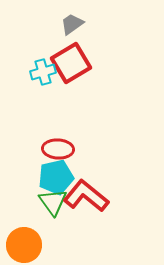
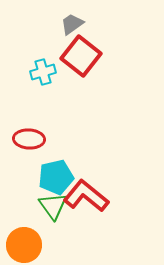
red square: moved 10 px right, 7 px up; rotated 21 degrees counterclockwise
red ellipse: moved 29 px left, 10 px up
green triangle: moved 4 px down
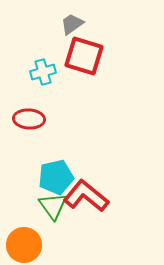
red square: moved 3 px right; rotated 21 degrees counterclockwise
red ellipse: moved 20 px up
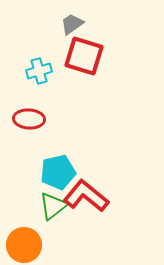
cyan cross: moved 4 px left, 1 px up
cyan pentagon: moved 2 px right, 5 px up
green triangle: rotated 28 degrees clockwise
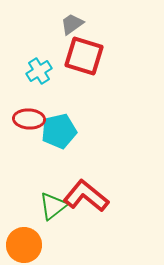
cyan cross: rotated 15 degrees counterclockwise
cyan pentagon: moved 1 px right, 41 px up
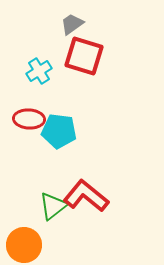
cyan pentagon: rotated 20 degrees clockwise
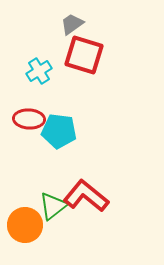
red square: moved 1 px up
orange circle: moved 1 px right, 20 px up
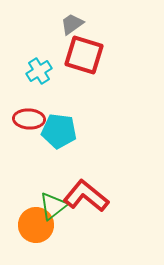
orange circle: moved 11 px right
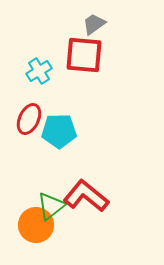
gray trapezoid: moved 22 px right
red square: rotated 12 degrees counterclockwise
red ellipse: rotated 68 degrees counterclockwise
cyan pentagon: rotated 8 degrees counterclockwise
green triangle: moved 2 px left
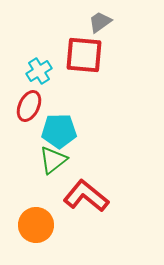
gray trapezoid: moved 6 px right, 2 px up
red ellipse: moved 13 px up
green triangle: moved 2 px right, 46 px up
